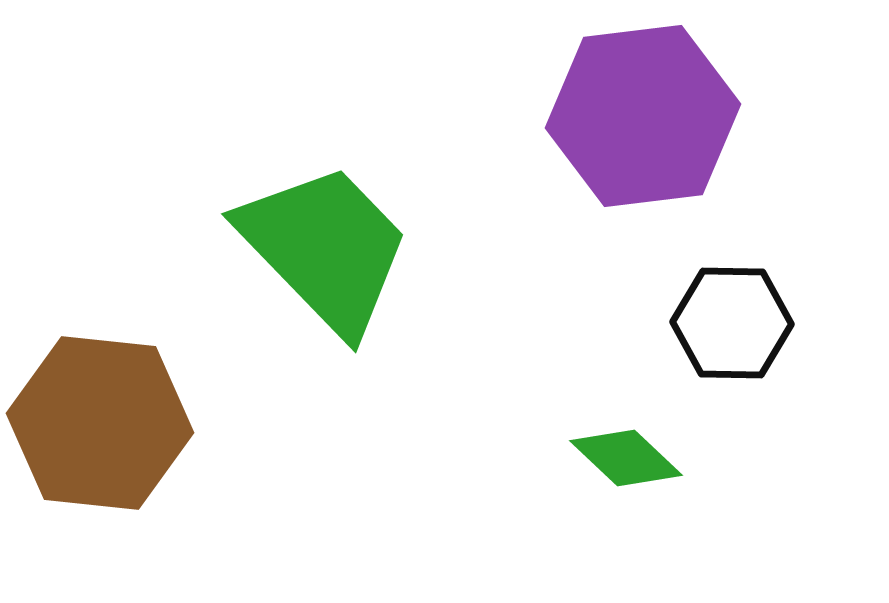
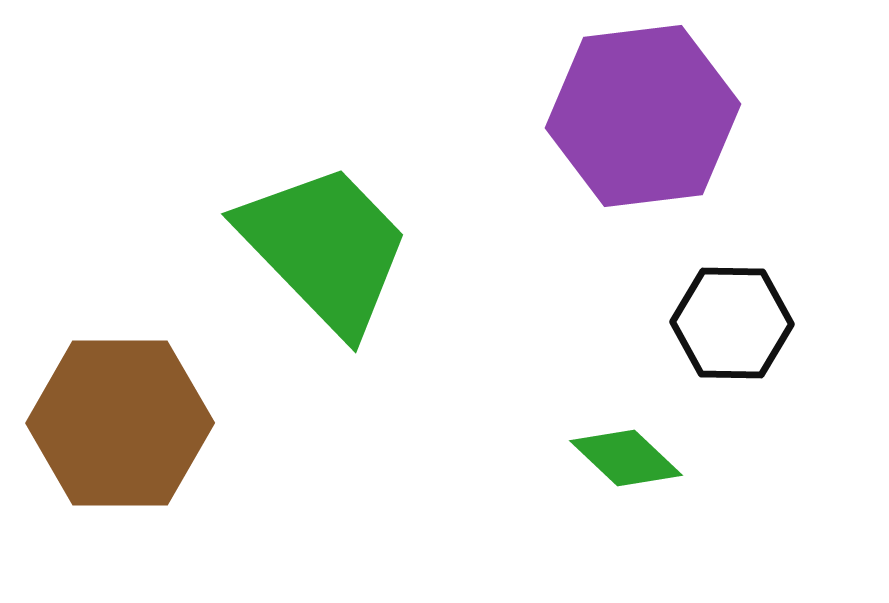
brown hexagon: moved 20 px right; rotated 6 degrees counterclockwise
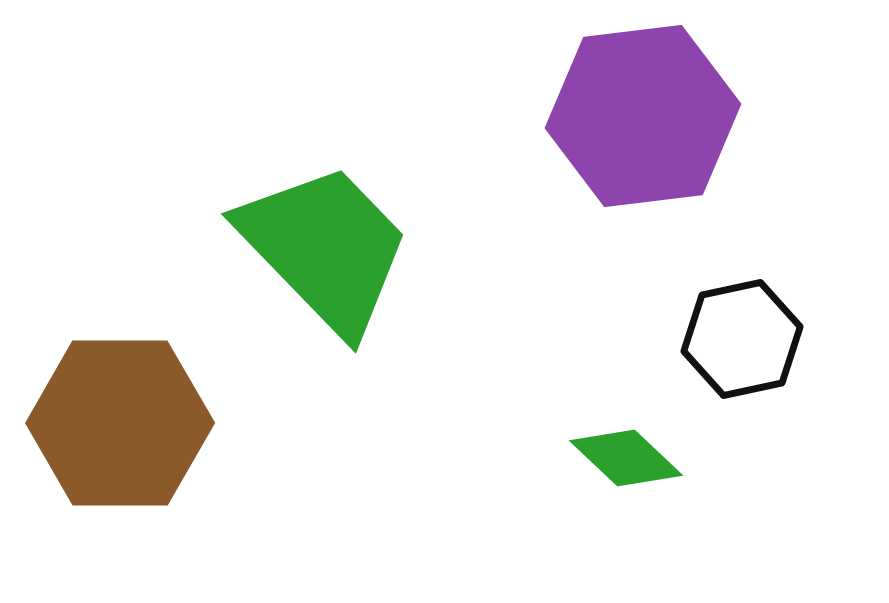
black hexagon: moved 10 px right, 16 px down; rotated 13 degrees counterclockwise
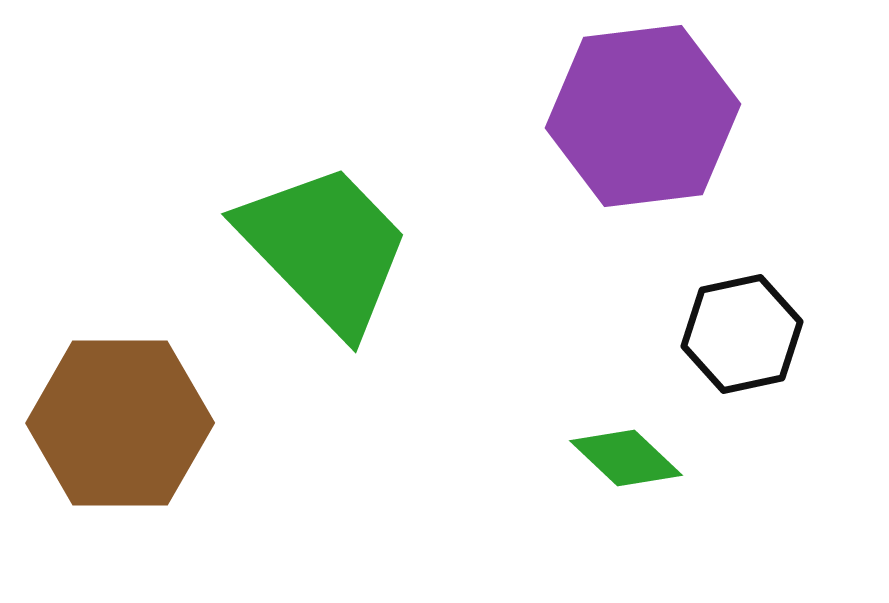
black hexagon: moved 5 px up
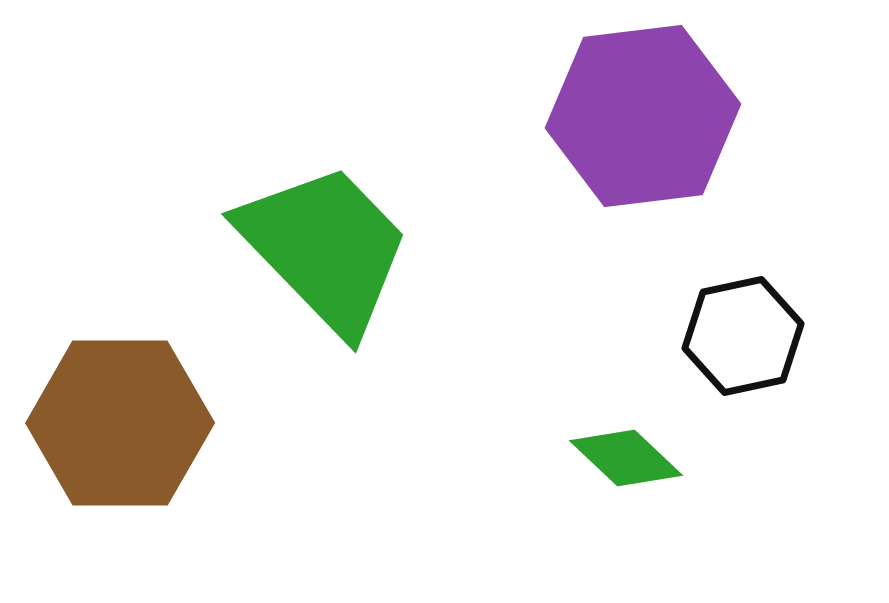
black hexagon: moved 1 px right, 2 px down
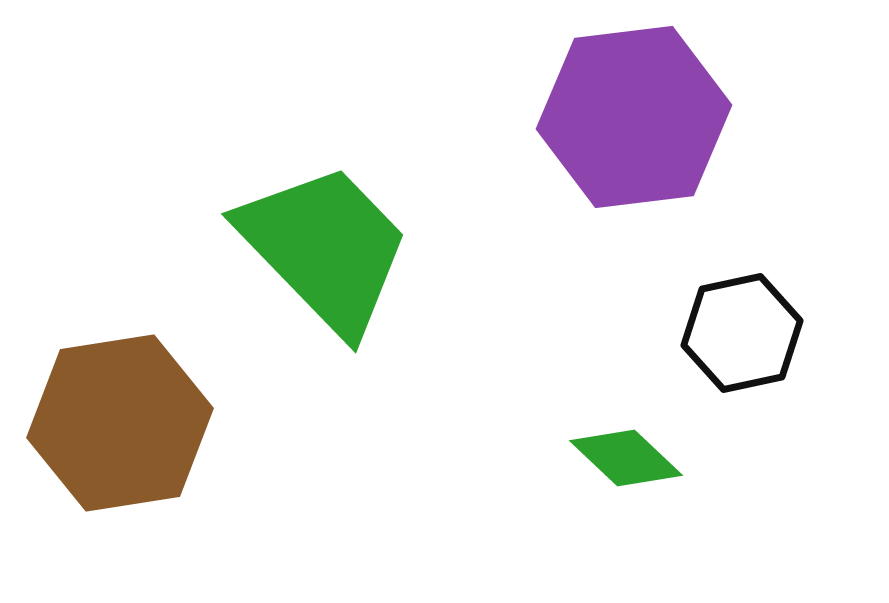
purple hexagon: moved 9 px left, 1 px down
black hexagon: moved 1 px left, 3 px up
brown hexagon: rotated 9 degrees counterclockwise
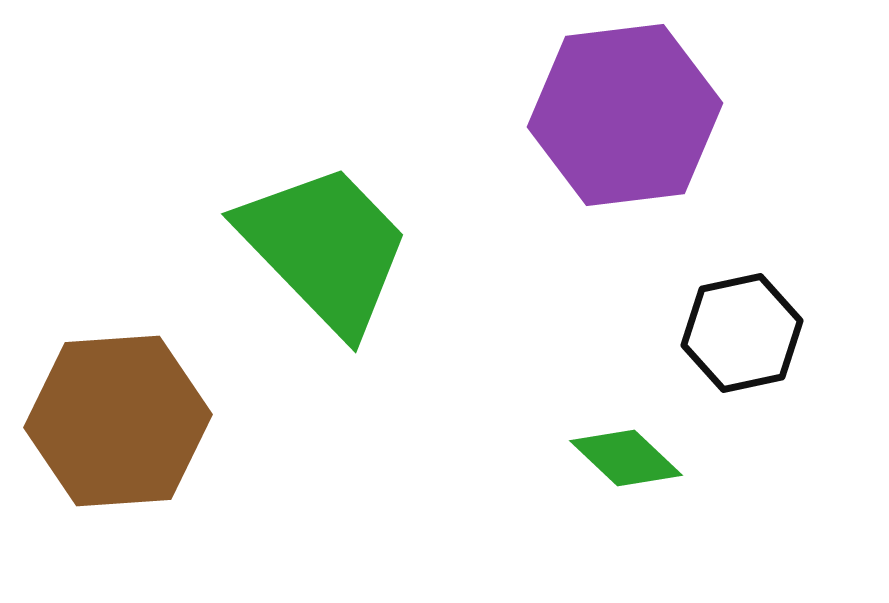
purple hexagon: moved 9 px left, 2 px up
brown hexagon: moved 2 px left, 2 px up; rotated 5 degrees clockwise
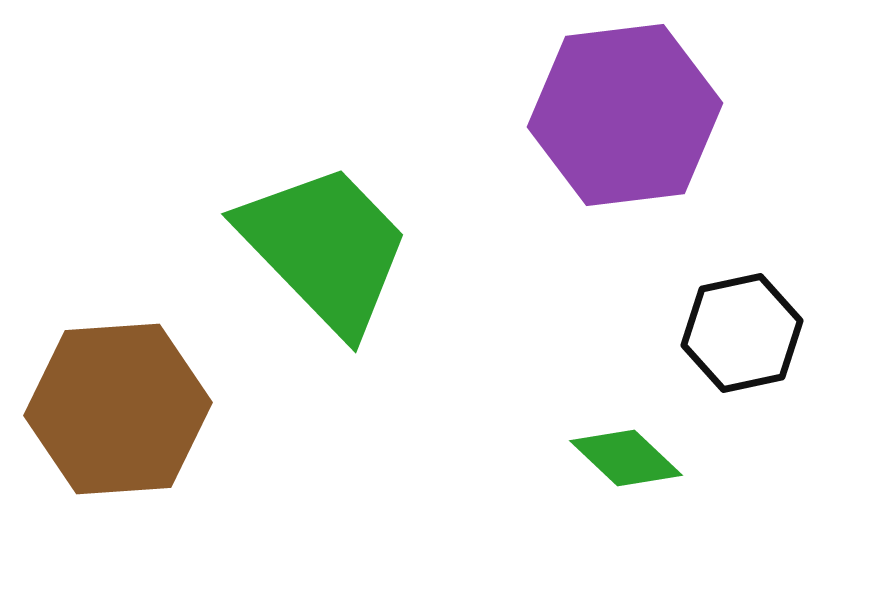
brown hexagon: moved 12 px up
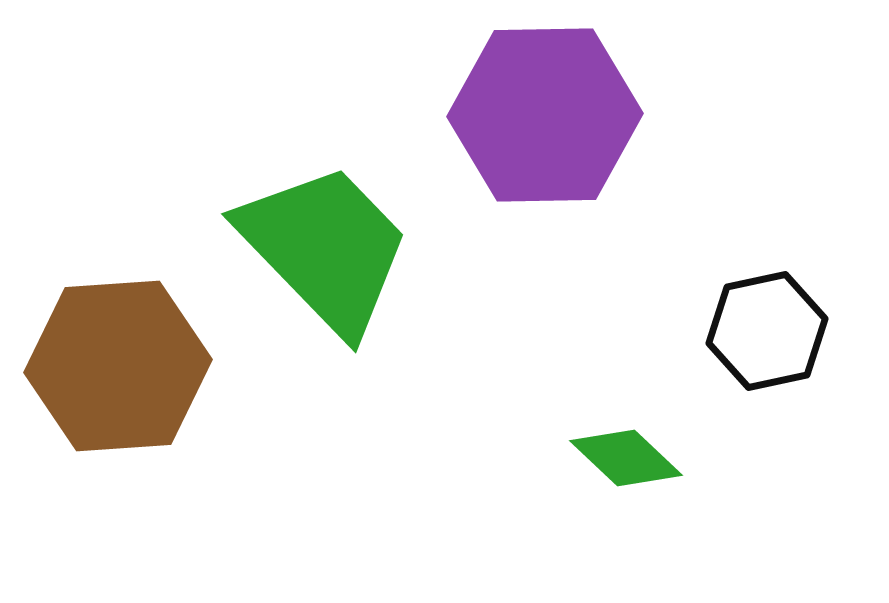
purple hexagon: moved 80 px left; rotated 6 degrees clockwise
black hexagon: moved 25 px right, 2 px up
brown hexagon: moved 43 px up
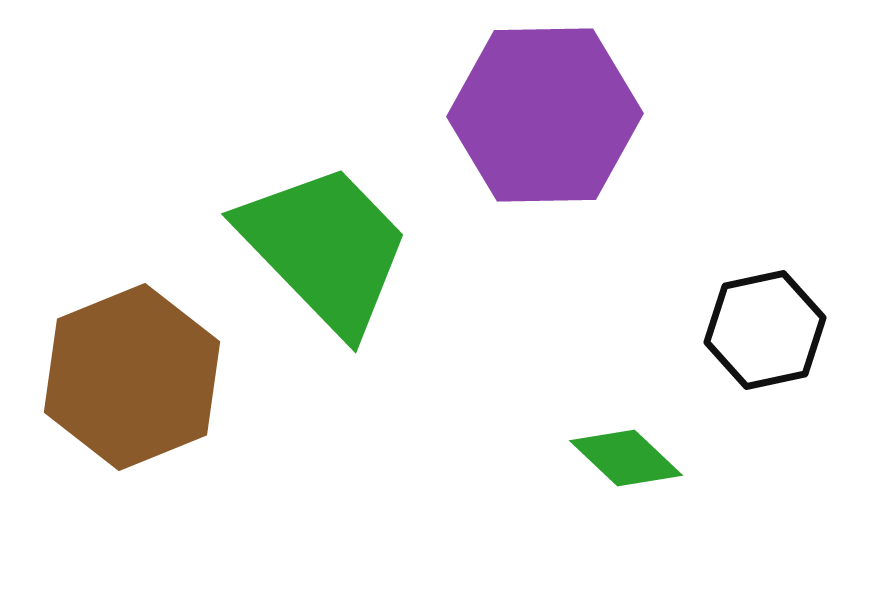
black hexagon: moved 2 px left, 1 px up
brown hexagon: moved 14 px right, 11 px down; rotated 18 degrees counterclockwise
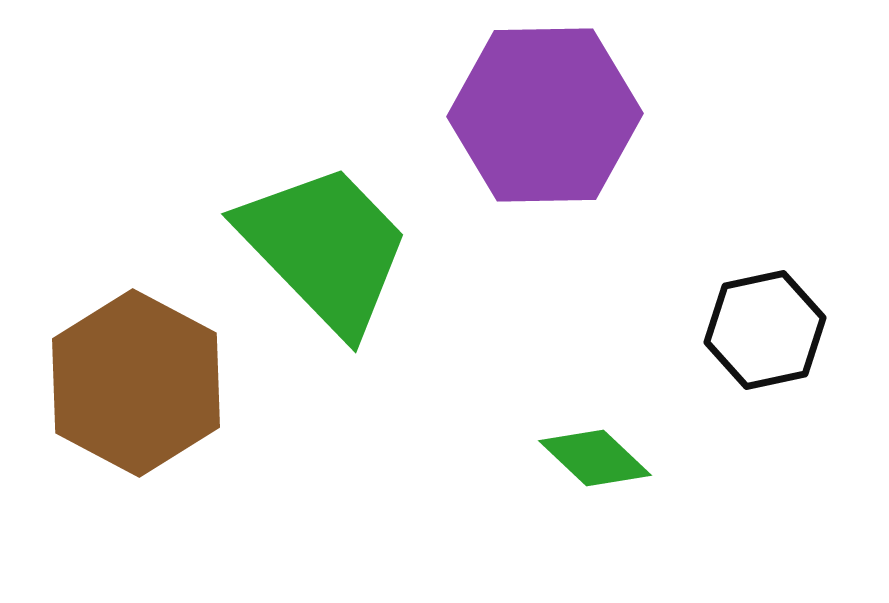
brown hexagon: moved 4 px right, 6 px down; rotated 10 degrees counterclockwise
green diamond: moved 31 px left
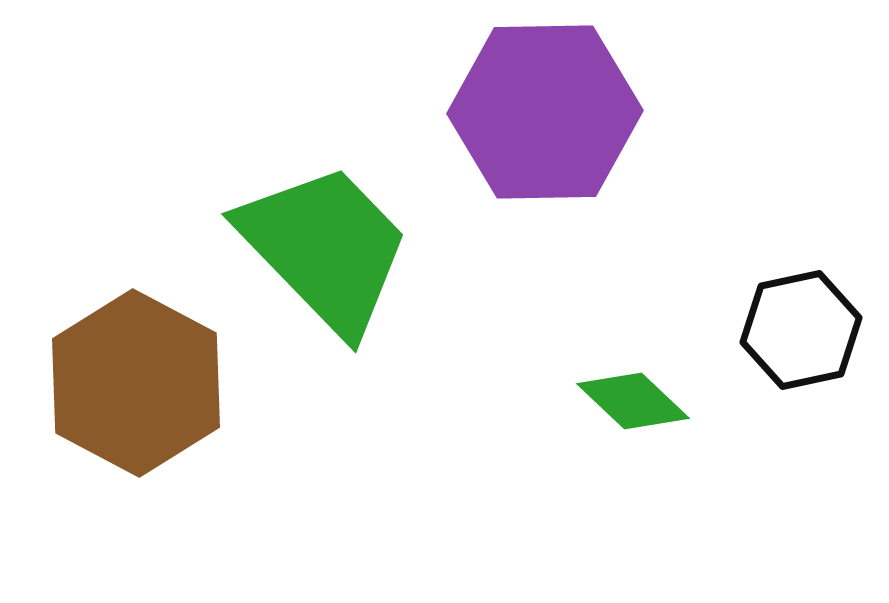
purple hexagon: moved 3 px up
black hexagon: moved 36 px right
green diamond: moved 38 px right, 57 px up
